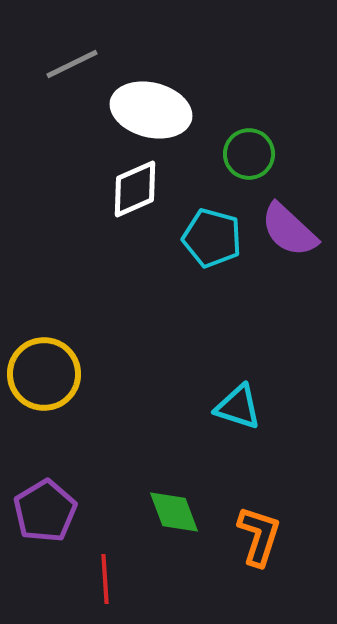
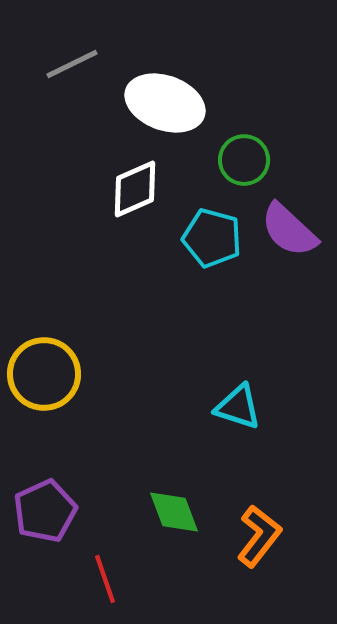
white ellipse: moved 14 px right, 7 px up; rotated 6 degrees clockwise
green circle: moved 5 px left, 6 px down
purple pentagon: rotated 6 degrees clockwise
orange L-shape: rotated 20 degrees clockwise
red line: rotated 15 degrees counterclockwise
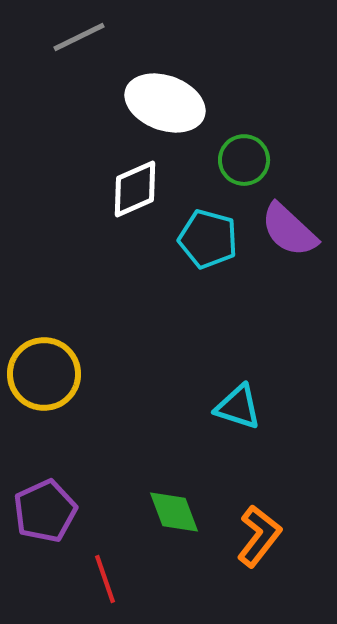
gray line: moved 7 px right, 27 px up
cyan pentagon: moved 4 px left, 1 px down
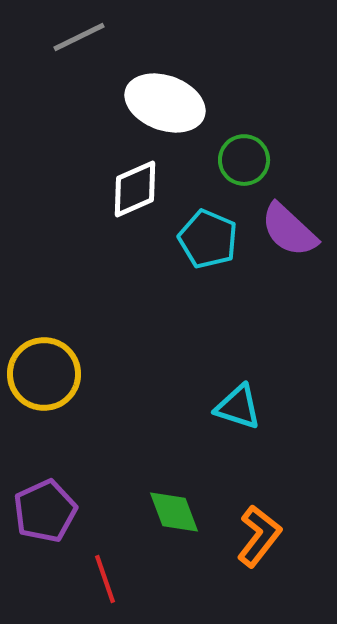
cyan pentagon: rotated 8 degrees clockwise
